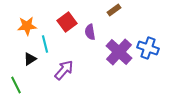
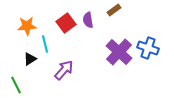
red square: moved 1 px left, 1 px down
purple semicircle: moved 2 px left, 12 px up
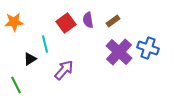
brown rectangle: moved 1 px left, 11 px down
orange star: moved 13 px left, 4 px up
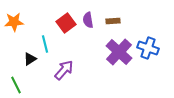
brown rectangle: rotated 32 degrees clockwise
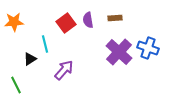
brown rectangle: moved 2 px right, 3 px up
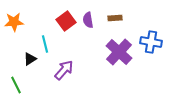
red square: moved 2 px up
blue cross: moved 3 px right, 6 px up; rotated 10 degrees counterclockwise
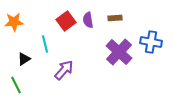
black triangle: moved 6 px left
